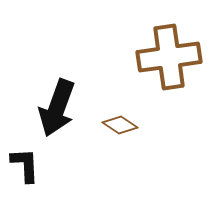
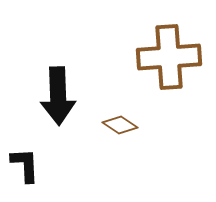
brown cross: rotated 4 degrees clockwise
black arrow: moved 1 px right, 12 px up; rotated 22 degrees counterclockwise
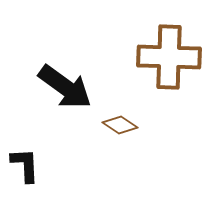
brown cross: rotated 6 degrees clockwise
black arrow: moved 7 px right, 9 px up; rotated 52 degrees counterclockwise
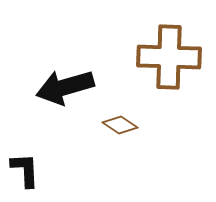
black arrow: rotated 128 degrees clockwise
black L-shape: moved 5 px down
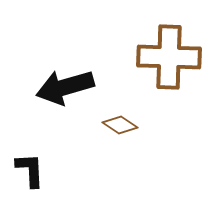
black L-shape: moved 5 px right
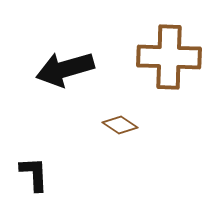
black arrow: moved 18 px up
black L-shape: moved 4 px right, 4 px down
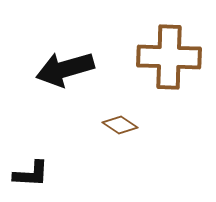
black L-shape: moved 3 px left; rotated 96 degrees clockwise
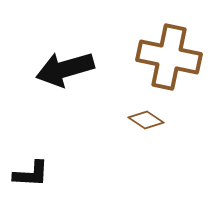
brown cross: rotated 10 degrees clockwise
brown diamond: moved 26 px right, 5 px up
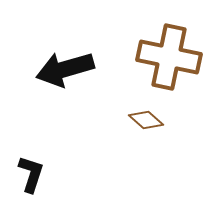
brown diamond: rotated 8 degrees clockwise
black L-shape: rotated 75 degrees counterclockwise
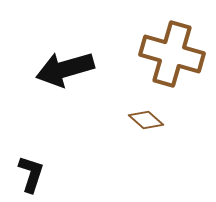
brown cross: moved 3 px right, 3 px up; rotated 4 degrees clockwise
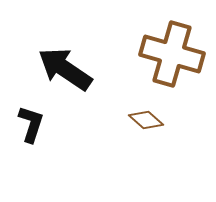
black arrow: rotated 50 degrees clockwise
black L-shape: moved 50 px up
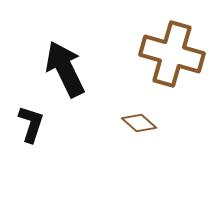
black arrow: rotated 30 degrees clockwise
brown diamond: moved 7 px left, 3 px down
